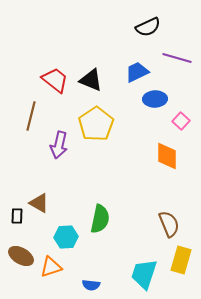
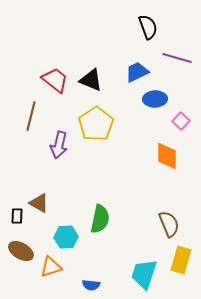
black semicircle: rotated 85 degrees counterclockwise
brown ellipse: moved 5 px up
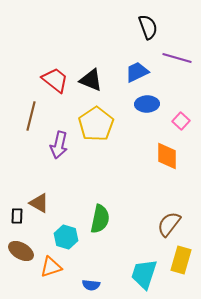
blue ellipse: moved 8 px left, 5 px down
brown semicircle: rotated 120 degrees counterclockwise
cyan hexagon: rotated 20 degrees clockwise
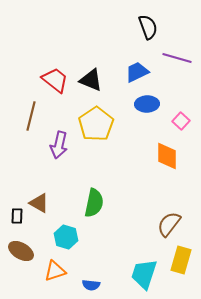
green semicircle: moved 6 px left, 16 px up
orange triangle: moved 4 px right, 4 px down
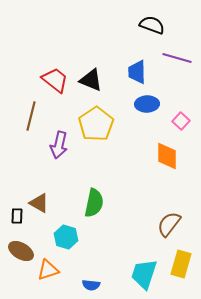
black semicircle: moved 4 px right, 2 px up; rotated 50 degrees counterclockwise
blue trapezoid: rotated 65 degrees counterclockwise
yellow rectangle: moved 4 px down
orange triangle: moved 7 px left, 1 px up
